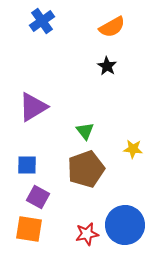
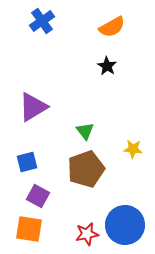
blue square: moved 3 px up; rotated 15 degrees counterclockwise
purple square: moved 1 px up
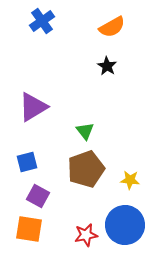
yellow star: moved 3 px left, 31 px down
red star: moved 1 px left, 1 px down
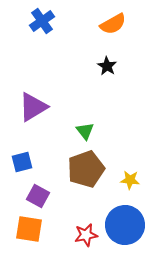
orange semicircle: moved 1 px right, 3 px up
blue square: moved 5 px left
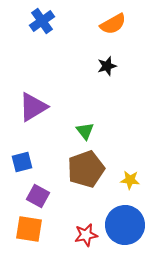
black star: rotated 24 degrees clockwise
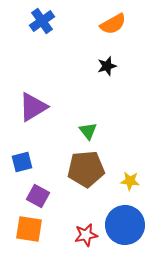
green triangle: moved 3 px right
brown pentagon: rotated 15 degrees clockwise
yellow star: moved 1 px down
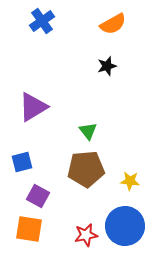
blue circle: moved 1 px down
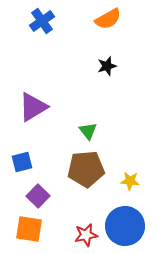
orange semicircle: moved 5 px left, 5 px up
purple square: rotated 15 degrees clockwise
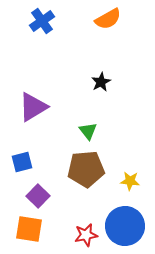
black star: moved 6 px left, 16 px down; rotated 12 degrees counterclockwise
